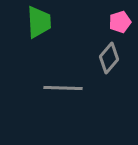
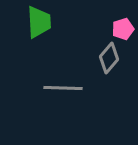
pink pentagon: moved 3 px right, 7 px down
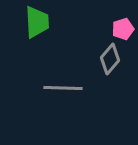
green trapezoid: moved 2 px left
gray diamond: moved 1 px right, 1 px down
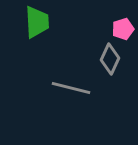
gray diamond: rotated 16 degrees counterclockwise
gray line: moved 8 px right; rotated 12 degrees clockwise
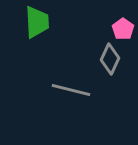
pink pentagon: rotated 20 degrees counterclockwise
gray line: moved 2 px down
